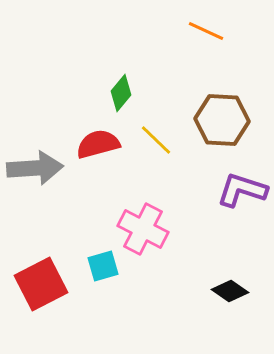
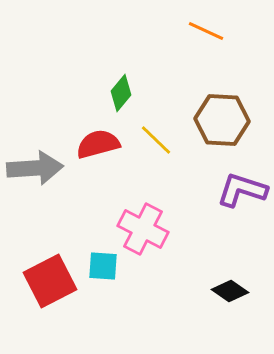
cyan square: rotated 20 degrees clockwise
red square: moved 9 px right, 3 px up
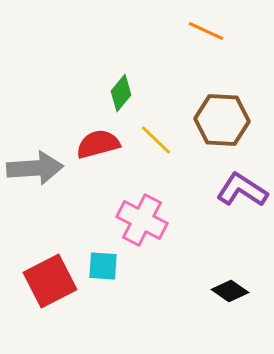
purple L-shape: rotated 15 degrees clockwise
pink cross: moved 1 px left, 9 px up
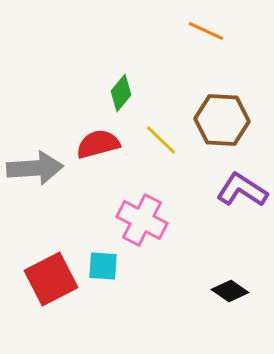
yellow line: moved 5 px right
red square: moved 1 px right, 2 px up
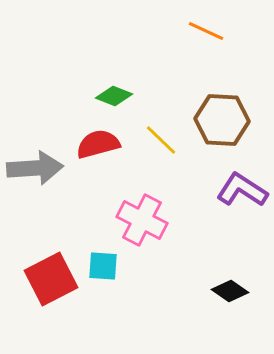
green diamond: moved 7 px left, 3 px down; rotated 72 degrees clockwise
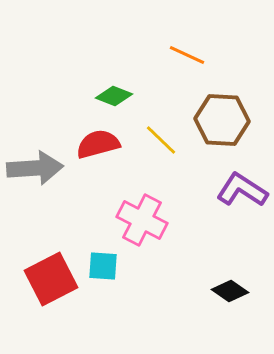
orange line: moved 19 px left, 24 px down
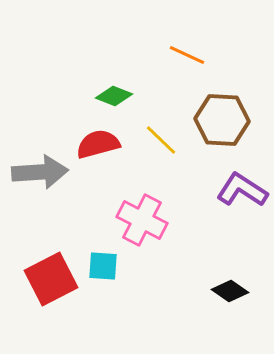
gray arrow: moved 5 px right, 4 px down
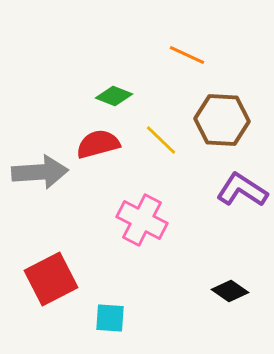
cyan square: moved 7 px right, 52 px down
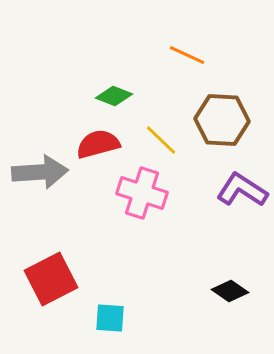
pink cross: moved 27 px up; rotated 9 degrees counterclockwise
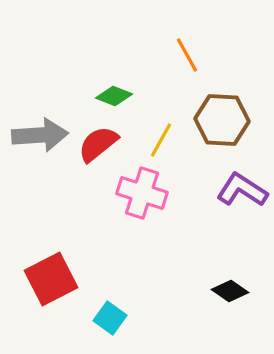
orange line: rotated 36 degrees clockwise
yellow line: rotated 75 degrees clockwise
red semicircle: rotated 24 degrees counterclockwise
gray arrow: moved 37 px up
cyan square: rotated 32 degrees clockwise
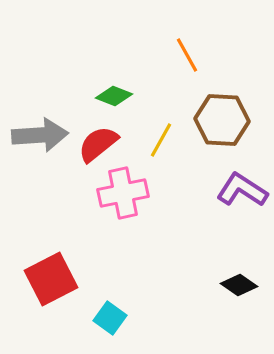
pink cross: moved 19 px left; rotated 30 degrees counterclockwise
black diamond: moved 9 px right, 6 px up
